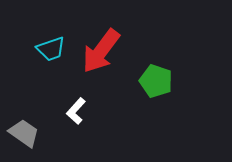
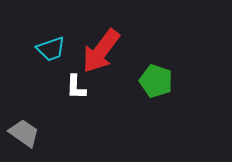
white L-shape: moved 24 px up; rotated 40 degrees counterclockwise
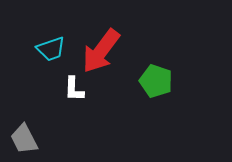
white L-shape: moved 2 px left, 2 px down
gray trapezoid: moved 6 px down; rotated 152 degrees counterclockwise
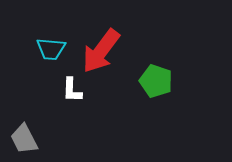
cyan trapezoid: rotated 24 degrees clockwise
white L-shape: moved 2 px left, 1 px down
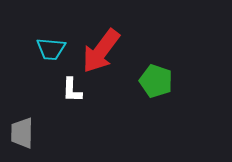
gray trapezoid: moved 2 px left, 6 px up; rotated 28 degrees clockwise
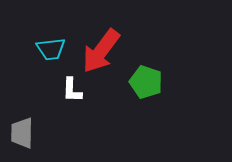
cyan trapezoid: rotated 12 degrees counterclockwise
green pentagon: moved 10 px left, 1 px down
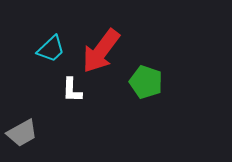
cyan trapezoid: rotated 36 degrees counterclockwise
gray trapezoid: rotated 120 degrees counterclockwise
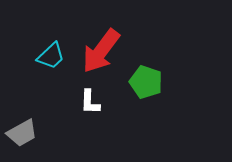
cyan trapezoid: moved 7 px down
white L-shape: moved 18 px right, 12 px down
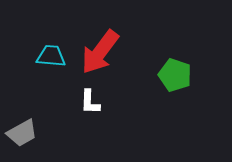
red arrow: moved 1 px left, 1 px down
cyan trapezoid: rotated 132 degrees counterclockwise
green pentagon: moved 29 px right, 7 px up
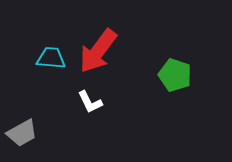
red arrow: moved 2 px left, 1 px up
cyan trapezoid: moved 2 px down
white L-shape: rotated 28 degrees counterclockwise
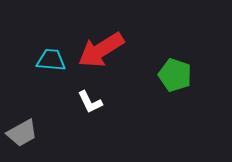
red arrow: moved 3 px right, 1 px up; rotated 21 degrees clockwise
cyan trapezoid: moved 2 px down
